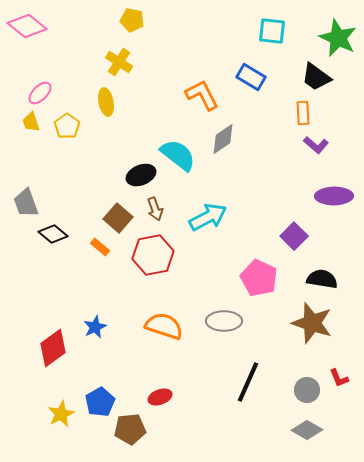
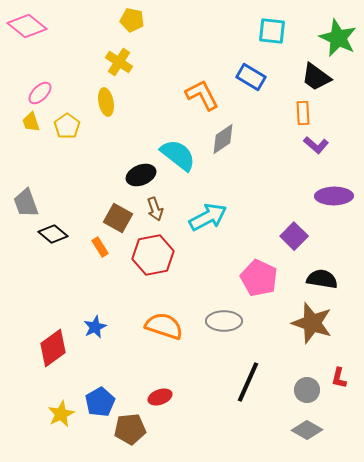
brown square at (118, 218): rotated 12 degrees counterclockwise
orange rectangle at (100, 247): rotated 18 degrees clockwise
red L-shape at (339, 378): rotated 35 degrees clockwise
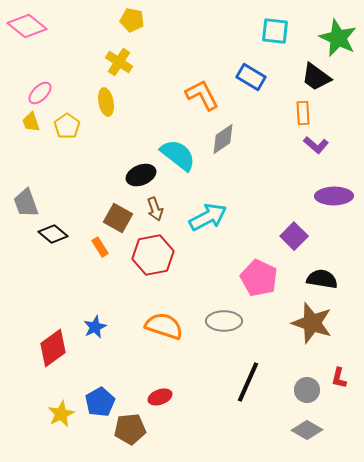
cyan square at (272, 31): moved 3 px right
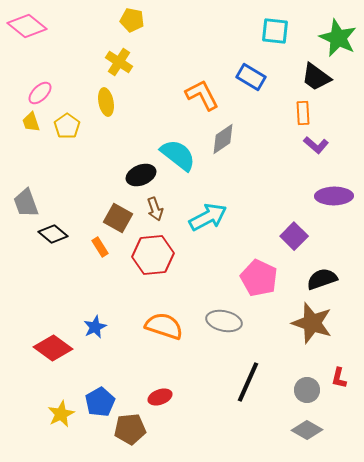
red hexagon at (153, 255): rotated 6 degrees clockwise
black semicircle at (322, 279): rotated 28 degrees counterclockwise
gray ellipse at (224, 321): rotated 12 degrees clockwise
red diamond at (53, 348): rotated 72 degrees clockwise
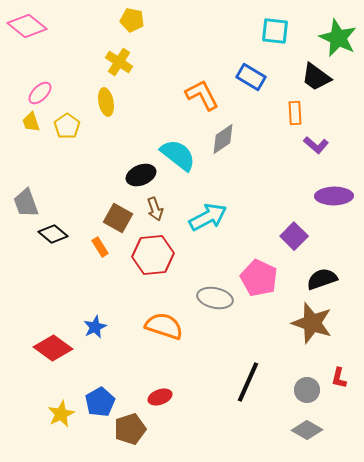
orange rectangle at (303, 113): moved 8 px left
gray ellipse at (224, 321): moved 9 px left, 23 px up
brown pentagon at (130, 429): rotated 12 degrees counterclockwise
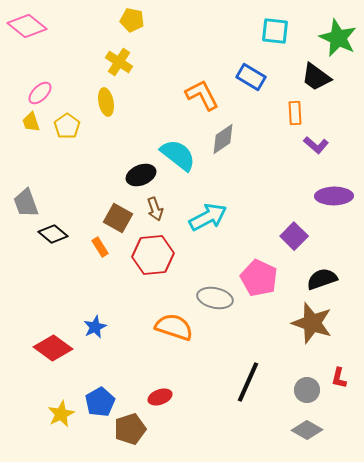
orange semicircle at (164, 326): moved 10 px right, 1 px down
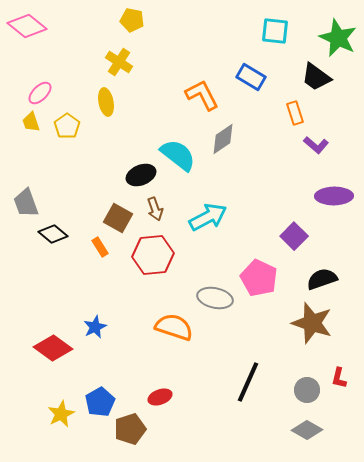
orange rectangle at (295, 113): rotated 15 degrees counterclockwise
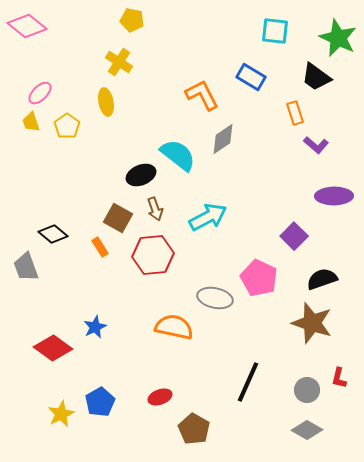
gray trapezoid at (26, 203): moved 64 px down
orange semicircle at (174, 327): rotated 6 degrees counterclockwise
brown pentagon at (130, 429): moved 64 px right; rotated 24 degrees counterclockwise
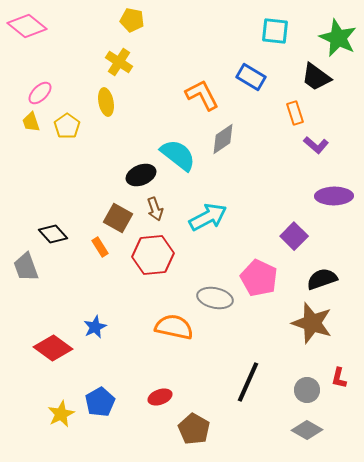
black diamond at (53, 234): rotated 8 degrees clockwise
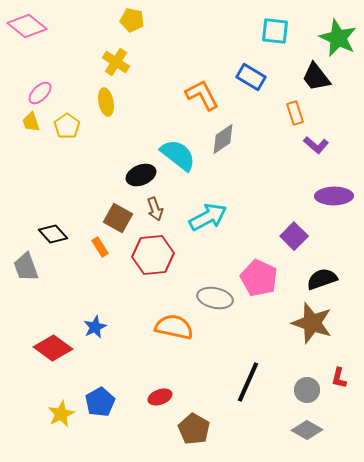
yellow cross at (119, 62): moved 3 px left
black trapezoid at (316, 77): rotated 16 degrees clockwise
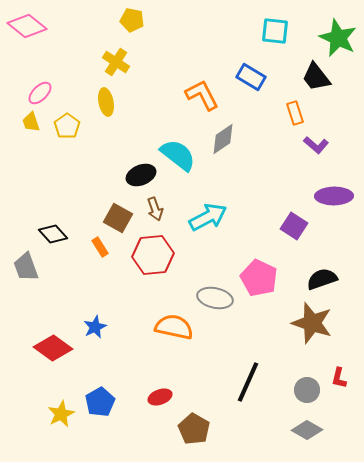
purple square at (294, 236): moved 10 px up; rotated 12 degrees counterclockwise
